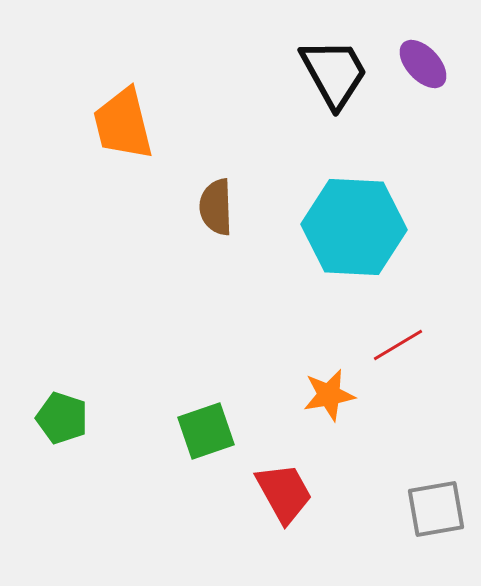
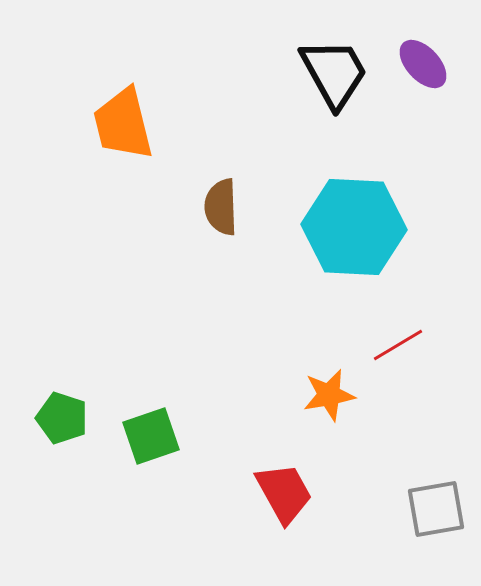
brown semicircle: moved 5 px right
green square: moved 55 px left, 5 px down
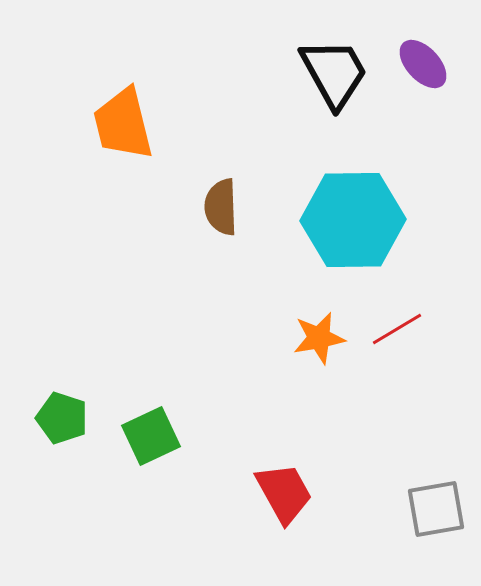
cyan hexagon: moved 1 px left, 7 px up; rotated 4 degrees counterclockwise
red line: moved 1 px left, 16 px up
orange star: moved 10 px left, 57 px up
green square: rotated 6 degrees counterclockwise
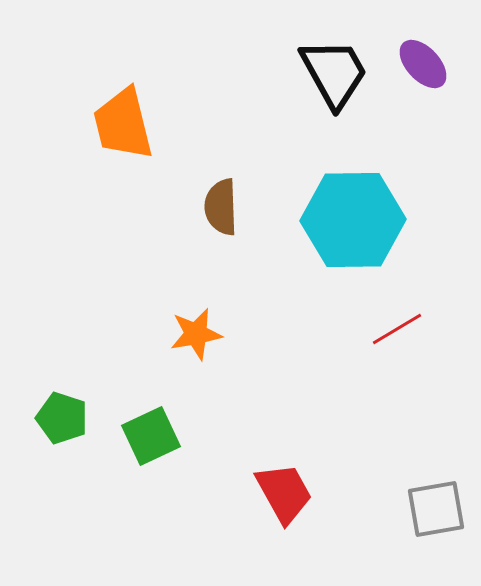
orange star: moved 123 px left, 4 px up
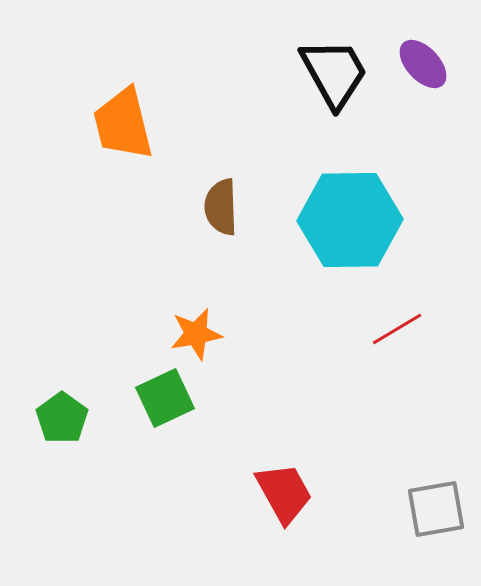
cyan hexagon: moved 3 px left
green pentagon: rotated 18 degrees clockwise
green square: moved 14 px right, 38 px up
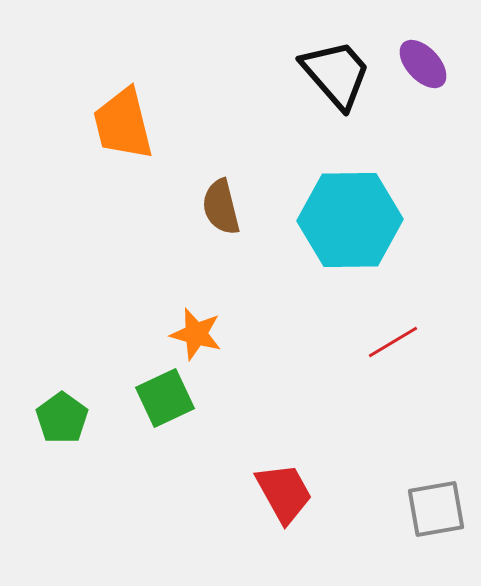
black trapezoid: moved 2 px right, 1 px down; rotated 12 degrees counterclockwise
brown semicircle: rotated 12 degrees counterclockwise
red line: moved 4 px left, 13 px down
orange star: rotated 26 degrees clockwise
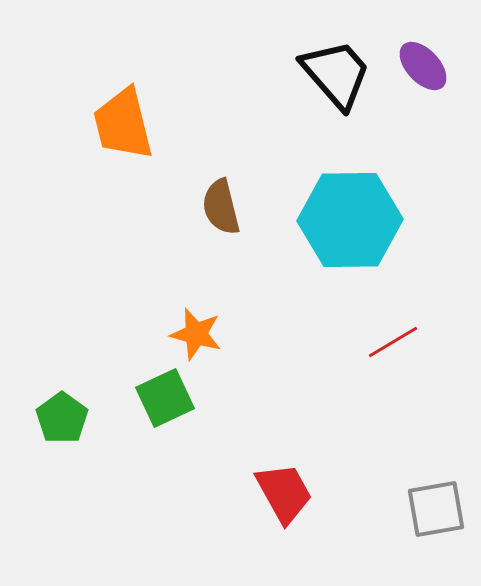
purple ellipse: moved 2 px down
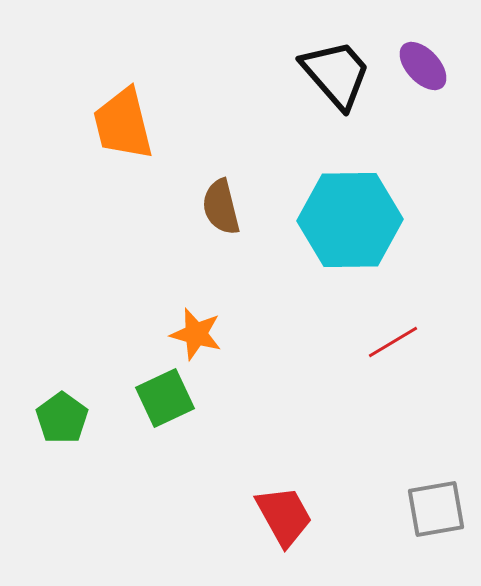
red trapezoid: moved 23 px down
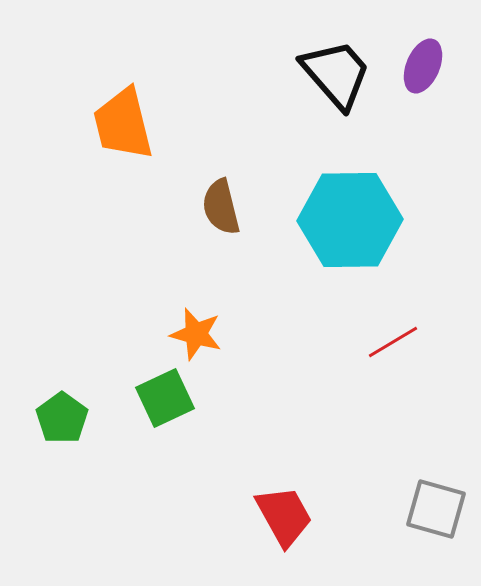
purple ellipse: rotated 66 degrees clockwise
gray square: rotated 26 degrees clockwise
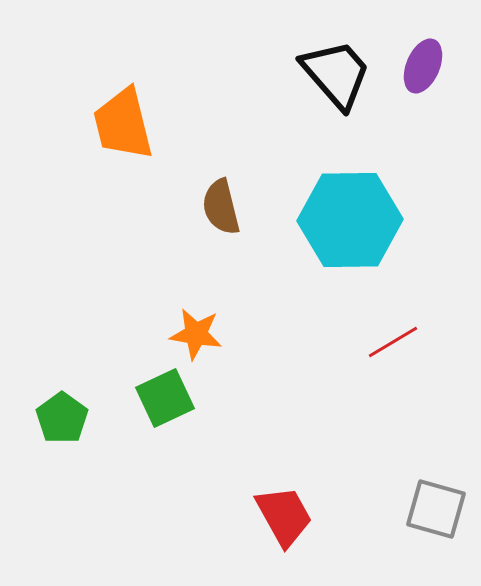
orange star: rotated 6 degrees counterclockwise
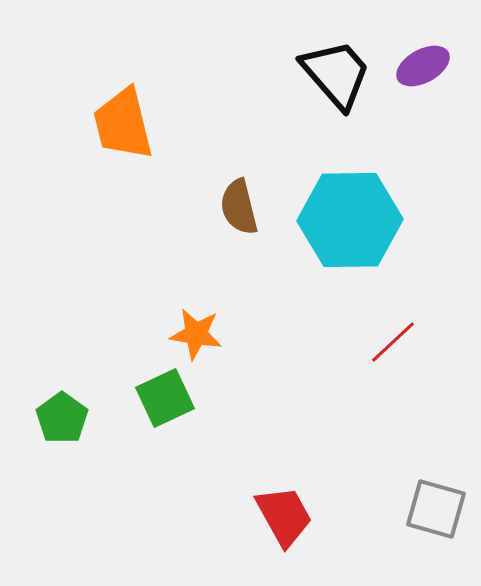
purple ellipse: rotated 38 degrees clockwise
brown semicircle: moved 18 px right
red line: rotated 12 degrees counterclockwise
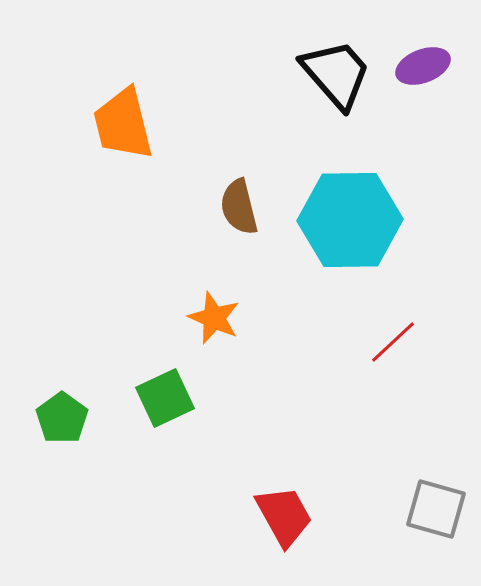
purple ellipse: rotated 8 degrees clockwise
orange star: moved 18 px right, 16 px up; rotated 14 degrees clockwise
